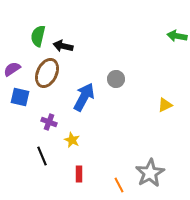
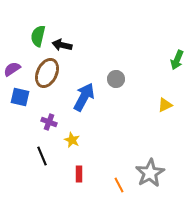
green arrow: moved 24 px down; rotated 78 degrees counterclockwise
black arrow: moved 1 px left, 1 px up
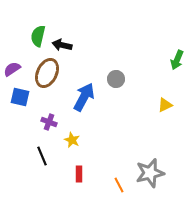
gray star: rotated 16 degrees clockwise
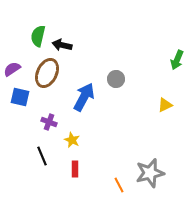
red rectangle: moved 4 px left, 5 px up
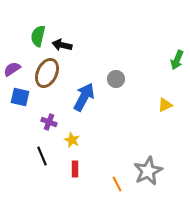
gray star: moved 2 px left, 2 px up; rotated 12 degrees counterclockwise
orange line: moved 2 px left, 1 px up
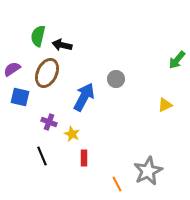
green arrow: rotated 18 degrees clockwise
yellow star: moved 6 px up
red rectangle: moved 9 px right, 11 px up
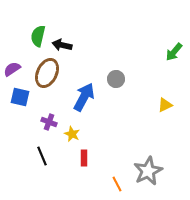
green arrow: moved 3 px left, 8 px up
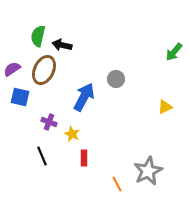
brown ellipse: moved 3 px left, 3 px up
yellow triangle: moved 2 px down
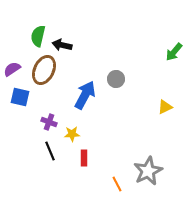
blue arrow: moved 1 px right, 2 px up
yellow star: rotated 28 degrees counterclockwise
black line: moved 8 px right, 5 px up
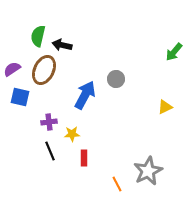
purple cross: rotated 28 degrees counterclockwise
